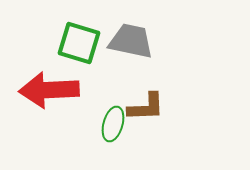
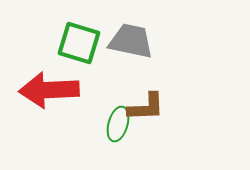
green ellipse: moved 5 px right
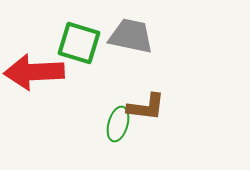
gray trapezoid: moved 5 px up
red arrow: moved 15 px left, 18 px up
brown L-shape: rotated 9 degrees clockwise
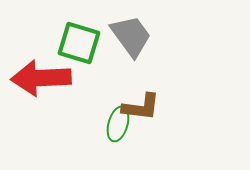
gray trapezoid: rotated 42 degrees clockwise
red arrow: moved 7 px right, 6 px down
brown L-shape: moved 5 px left
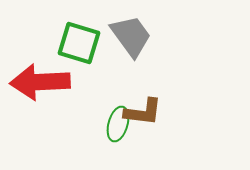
red arrow: moved 1 px left, 4 px down
brown L-shape: moved 2 px right, 5 px down
